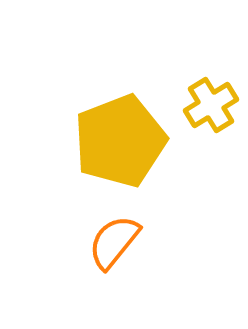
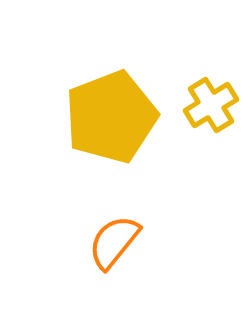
yellow pentagon: moved 9 px left, 24 px up
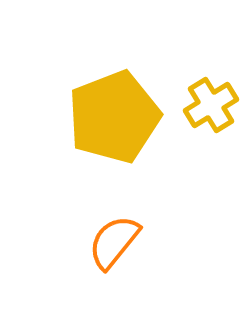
yellow pentagon: moved 3 px right
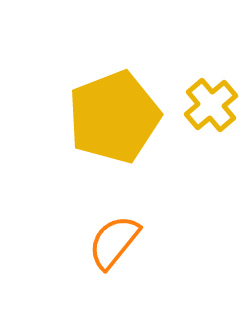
yellow cross: rotated 8 degrees counterclockwise
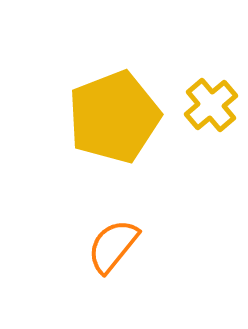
orange semicircle: moved 1 px left, 4 px down
